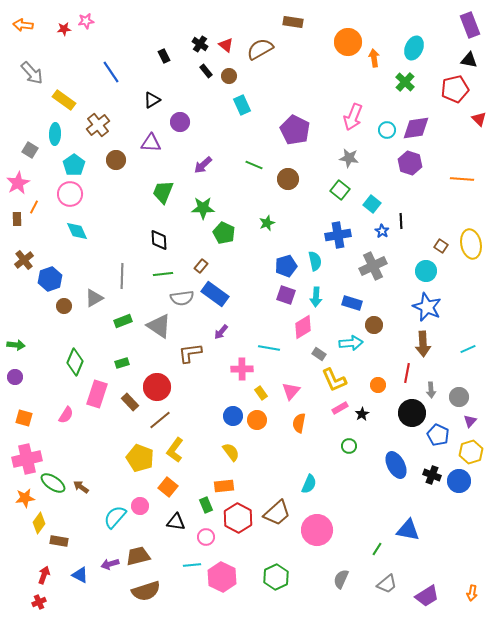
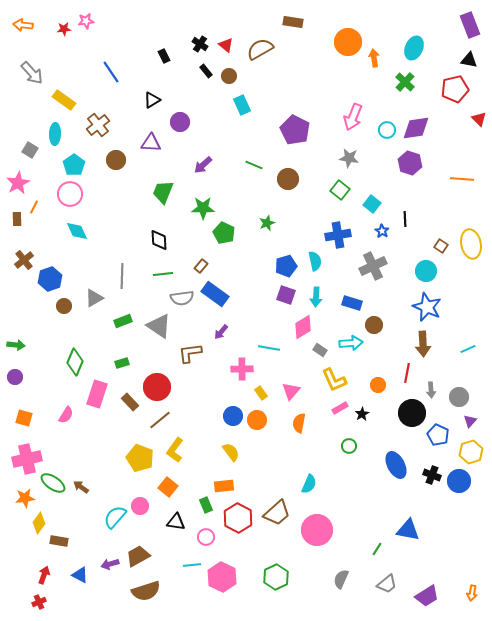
black line at (401, 221): moved 4 px right, 2 px up
gray rectangle at (319, 354): moved 1 px right, 4 px up
brown trapezoid at (138, 556): rotated 15 degrees counterclockwise
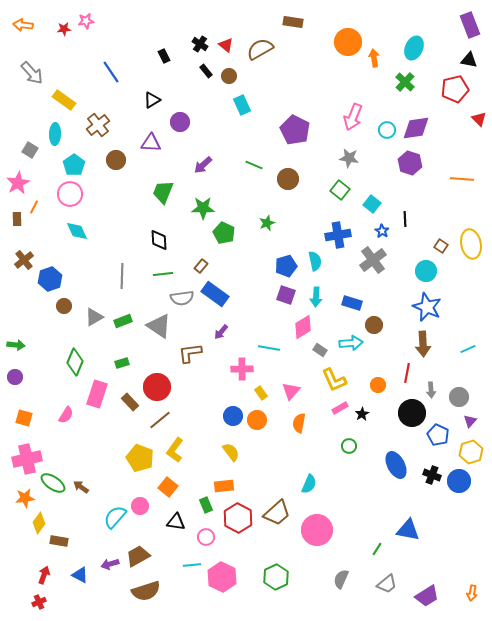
gray cross at (373, 266): moved 6 px up; rotated 12 degrees counterclockwise
gray triangle at (94, 298): moved 19 px down
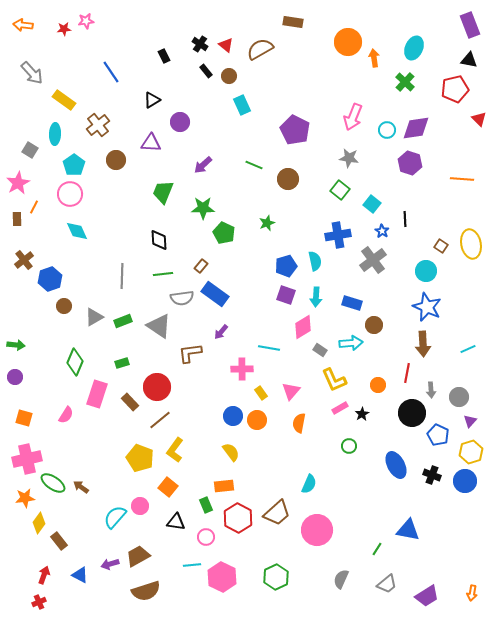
blue circle at (459, 481): moved 6 px right
brown rectangle at (59, 541): rotated 42 degrees clockwise
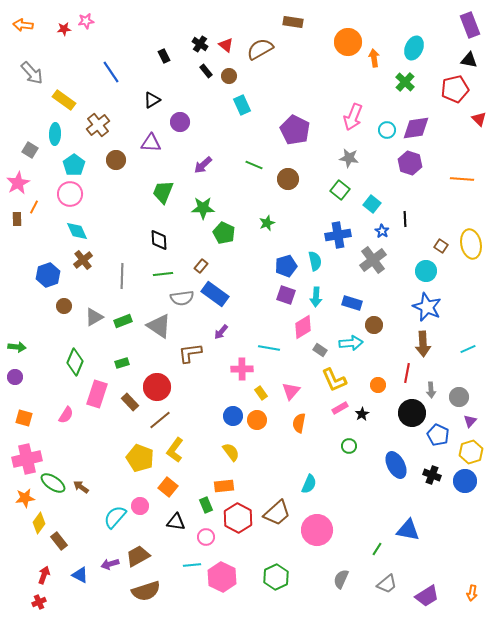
brown cross at (24, 260): moved 59 px right
blue hexagon at (50, 279): moved 2 px left, 4 px up
green arrow at (16, 345): moved 1 px right, 2 px down
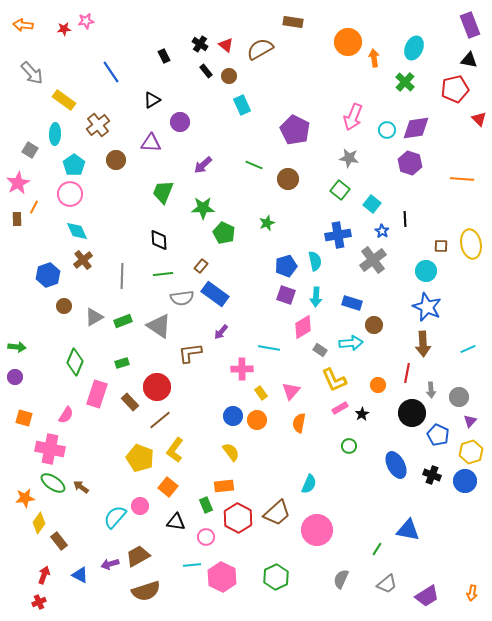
brown square at (441, 246): rotated 32 degrees counterclockwise
pink cross at (27, 459): moved 23 px right, 10 px up; rotated 24 degrees clockwise
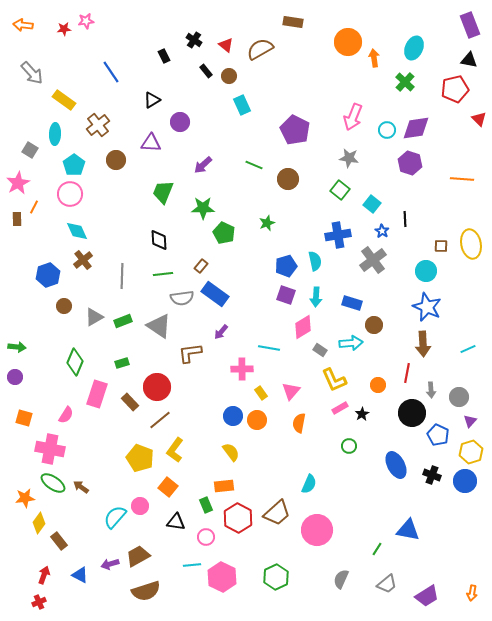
black cross at (200, 44): moved 6 px left, 4 px up
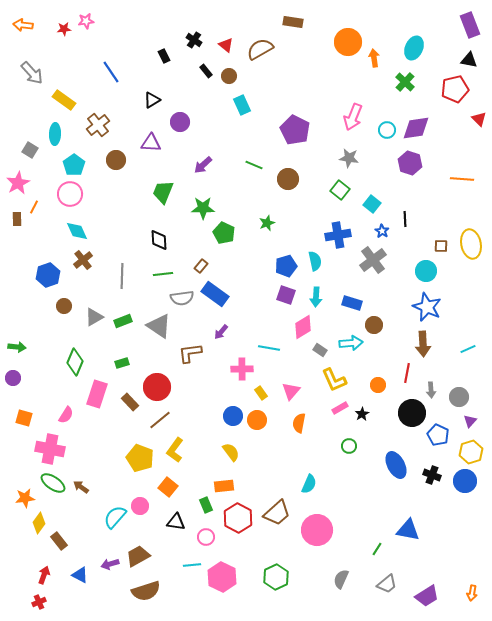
purple circle at (15, 377): moved 2 px left, 1 px down
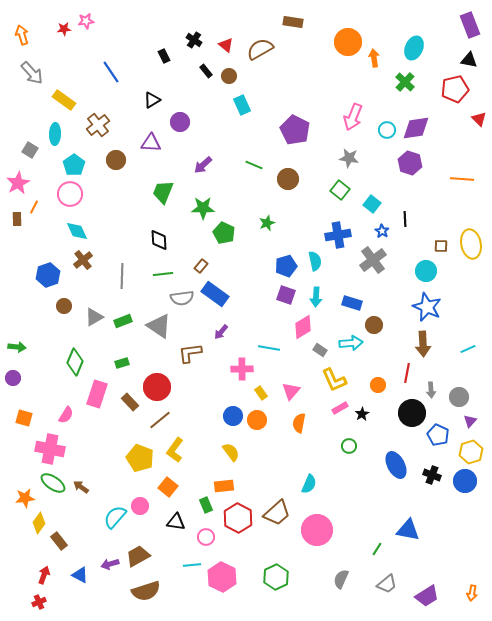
orange arrow at (23, 25): moved 1 px left, 10 px down; rotated 66 degrees clockwise
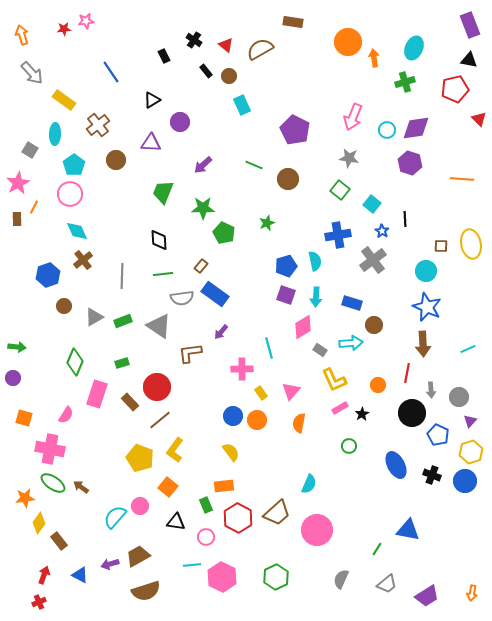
green cross at (405, 82): rotated 30 degrees clockwise
cyan line at (269, 348): rotated 65 degrees clockwise
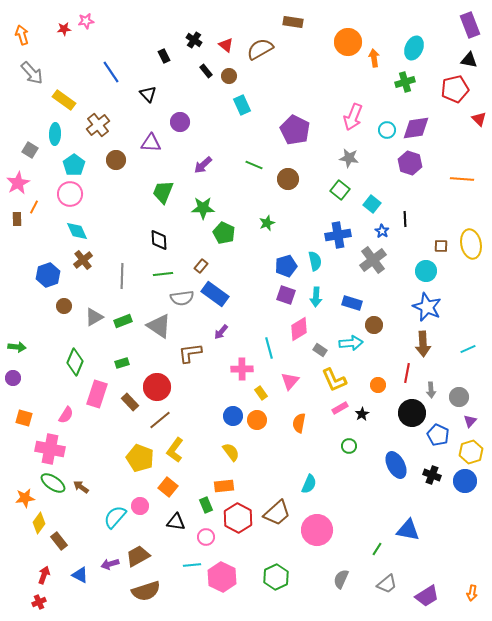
black triangle at (152, 100): moved 4 px left, 6 px up; rotated 42 degrees counterclockwise
pink diamond at (303, 327): moved 4 px left, 2 px down
pink triangle at (291, 391): moved 1 px left, 10 px up
